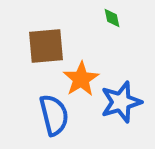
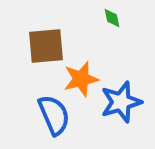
orange star: rotated 18 degrees clockwise
blue semicircle: rotated 9 degrees counterclockwise
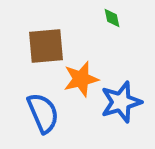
blue semicircle: moved 11 px left, 2 px up
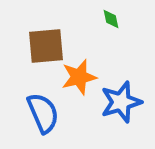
green diamond: moved 1 px left, 1 px down
orange star: moved 2 px left, 2 px up
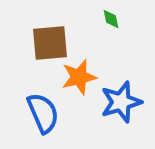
brown square: moved 4 px right, 3 px up
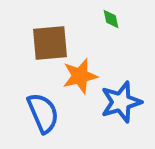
orange star: moved 1 px right, 1 px up
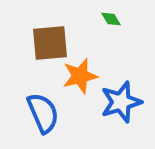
green diamond: rotated 20 degrees counterclockwise
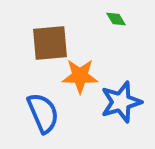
green diamond: moved 5 px right
orange star: rotated 15 degrees clockwise
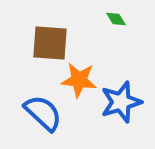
brown square: rotated 9 degrees clockwise
orange star: moved 1 px left, 4 px down; rotated 6 degrees clockwise
blue semicircle: rotated 24 degrees counterclockwise
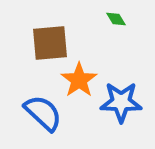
brown square: rotated 9 degrees counterclockwise
orange star: rotated 30 degrees clockwise
blue star: rotated 18 degrees clockwise
